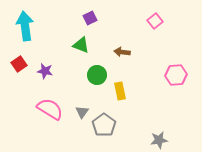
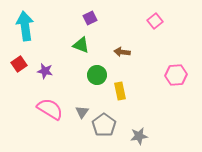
gray star: moved 20 px left, 4 px up
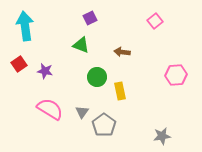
green circle: moved 2 px down
gray star: moved 23 px right
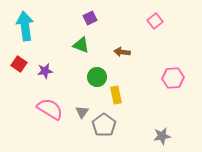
red square: rotated 21 degrees counterclockwise
purple star: rotated 21 degrees counterclockwise
pink hexagon: moved 3 px left, 3 px down
yellow rectangle: moved 4 px left, 4 px down
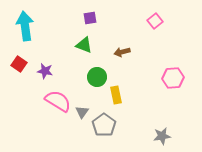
purple square: rotated 16 degrees clockwise
green triangle: moved 3 px right
brown arrow: rotated 21 degrees counterclockwise
purple star: rotated 21 degrees clockwise
pink semicircle: moved 8 px right, 8 px up
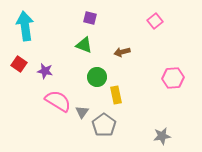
purple square: rotated 24 degrees clockwise
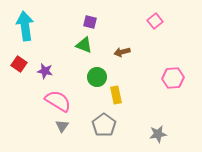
purple square: moved 4 px down
gray triangle: moved 20 px left, 14 px down
gray star: moved 4 px left, 2 px up
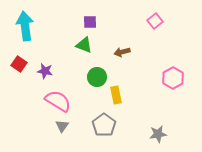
purple square: rotated 16 degrees counterclockwise
pink hexagon: rotated 25 degrees counterclockwise
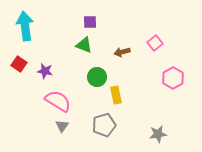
pink square: moved 22 px down
gray pentagon: rotated 20 degrees clockwise
